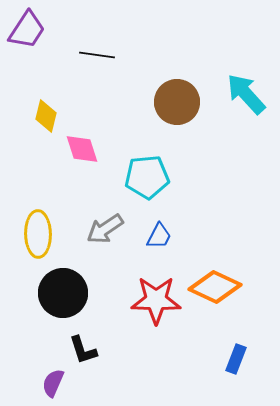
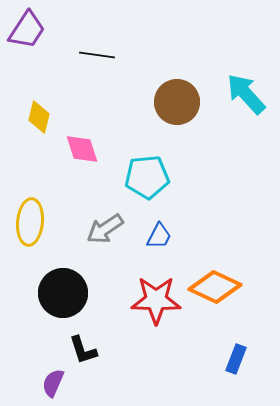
yellow diamond: moved 7 px left, 1 px down
yellow ellipse: moved 8 px left, 12 px up; rotated 6 degrees clockwise
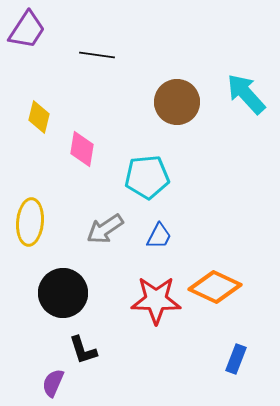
pink diamond: rotated 27 degrees clockwise
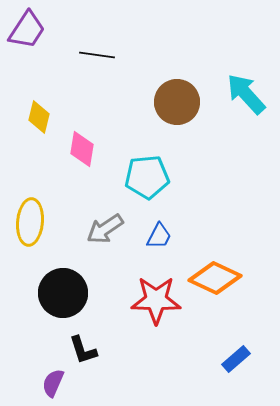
orange diamond: moved 9 px up
blue rectangle: rotated 28 degrees clockwise
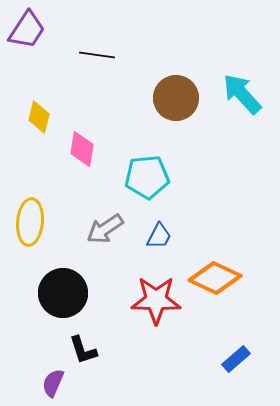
cyan arrow: moved 4 px left
brown circle: moved 1 px left, 4 px up
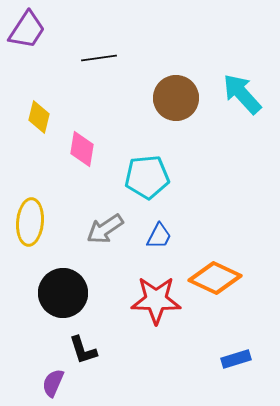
black line: moved 2 px right, 3 px down; rotated 16 degrees counterclockwise
blue rectangle: rotated 24 degrees clockwise
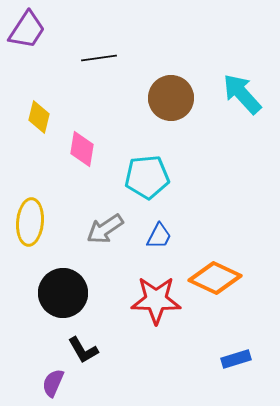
brown circle: moved 5 px left
black L-shape: rotated 12 degrees counterclockwise
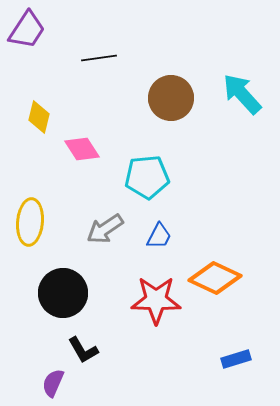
pink diamond: rotated 42 degrees counterclockwise
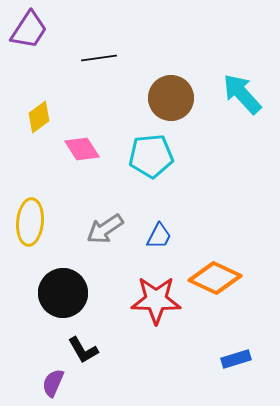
purple trapezoid: moved 2 px right
yellow diamond: rotated 40 degrees clockwise
cyan pentagon: moved 4 px right, 21 px up
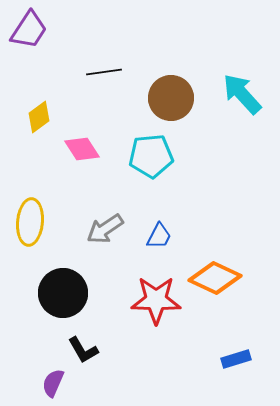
black line: moved 5 px right, 14 px down
